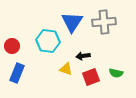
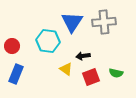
yellow triangle: rotated 16 degrees clockwise
blue rectangle: moved 1 px left, 1 px down
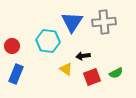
green semicircle: rotated 40 degrees counterclockwise
red square: moved 1 px right
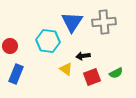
red circle: moved 2 px left
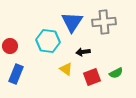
black arrow: moved 4 px up
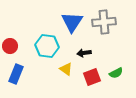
cyan hexagon: moved 1 px left, 5 px down
black arrow: moved 1 px right, 1 px down
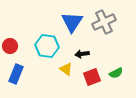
gray cross: rotated 20 degrees counterclockwise
black arrow: moved 2 px left, 1 px down
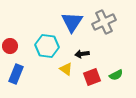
green semicircle: moved 2 px down
